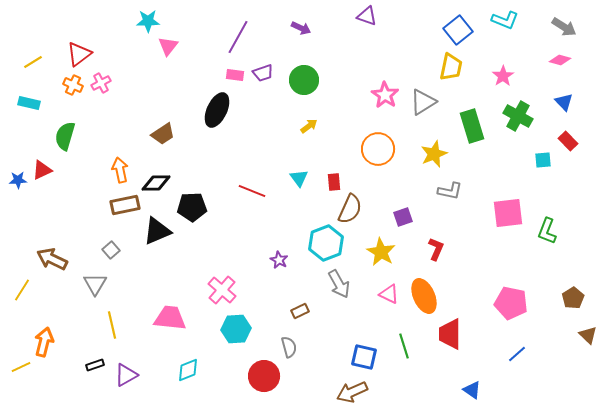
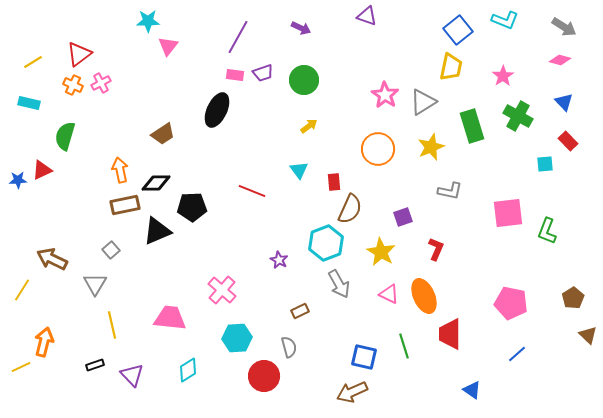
yellow star at (434, 154): moved 3 px left, 7 px up
cyan square at (543, 160): moved 2 px right, 4 px down
cyan triangle at (299, 178): moved 8 px up
cyan hexagon at (236, 329): moved 1 px right, 9 px down
cyan diamond at (188, 370): rotated 10 degrees counterclockwise
purple triangle at (126, 375): moved 6 px right; rotated 45 degrees counterclockwise
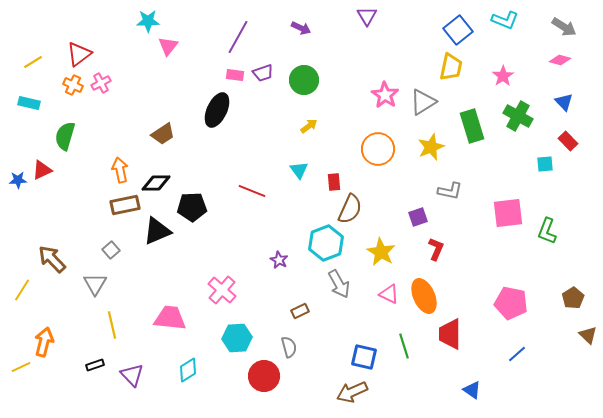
purple triangle at (367, 16): rotated 40 degrees clockwise
purple square at (403, 217): moved 15 px right
brown arrow at (52, 259): rotated 20 degrees clockwise
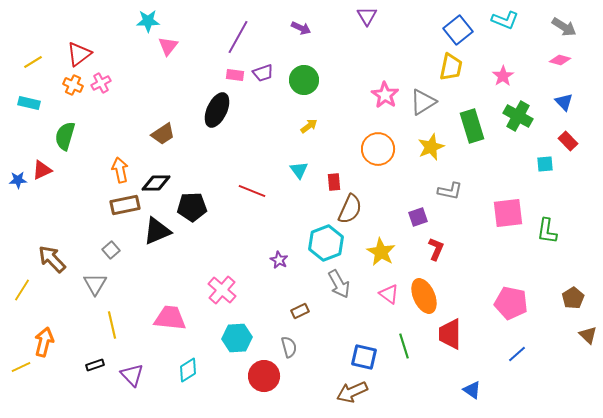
green L-shape at (547, 231): rotated 12 degrees counterclockwise
pink triangle at (389, 294): rotated 10 degrees clockwise
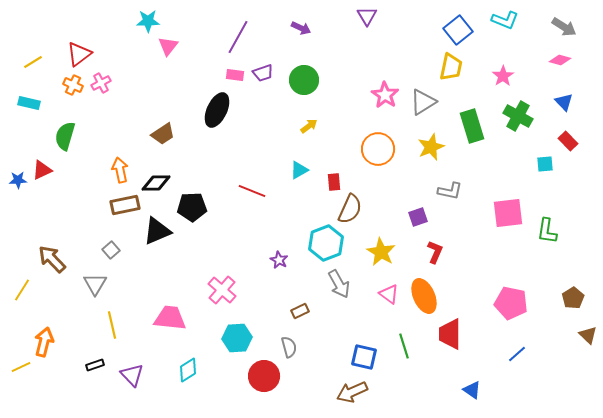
cyan triangle at (299, 170): rotated 36 degrees clockwise
red L-shape at (436, 249): moved 1 px left, 3 px down
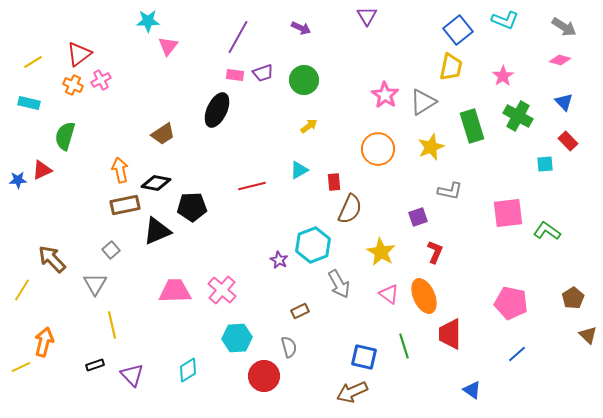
pink cross at (101, 83): moved 3 px up
black diamond at (156, 183): rotated 12 degrees clockwise
red line at (252, 191): moved 5 px up; rotated 36 degrees counterclockwise
green L-shape at (547, 231): rotated 116 degrees clockwise
cyan hexagon at (326, 243): moved 13 px left, 2 px down
pink trapezoid at (170, 318): moved 5 px right, 27 px up; rotated 8 degrees counterclockwise
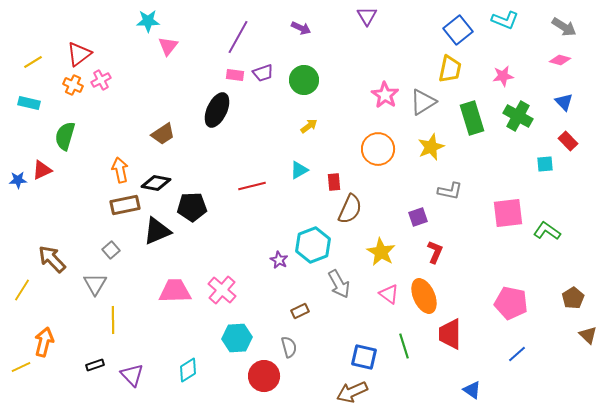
yellow trapezoid at (451, 67): moved 1 px left, 2 px down
pink star at (503, 76): rotated 25 degrees clockwise
green rectangle at (472, 126): moved 8 px up
yellow line at (112, 325): moved 1 px right, 5 px up; rotated 12 degrees clockwise
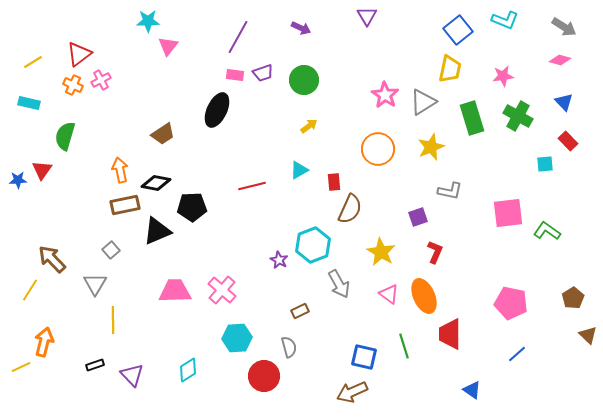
red triangle at (42, 170): rotated 30 degrees counterclockwise
yellow line at (22, 290): moved 8 px right
